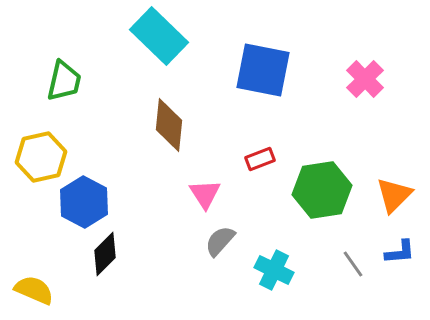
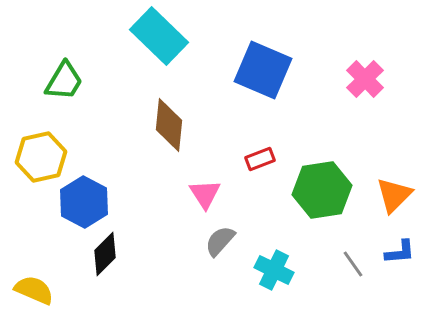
blue square: rotated 12 degrees clockwise
green trapezoid: rotated 18 degrees clockwise
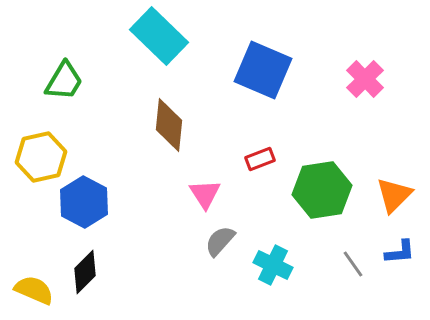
black diamond: moved 20 px left, 18 px down
cyan cross: moved 1 px left, 5 px up
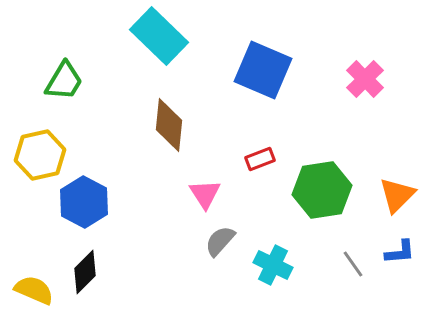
yellow hexagon: moved 1 px left, 2 px up
orange triangle: moved 3 px right
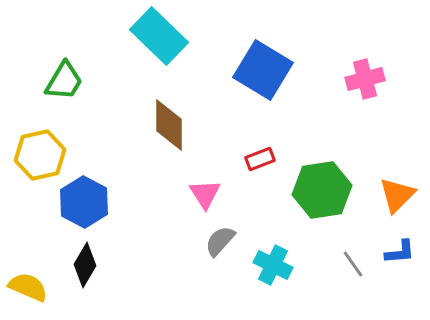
blue square: rotated 8 degrees clockwise
pink cross: rotated 30 degrees clockwise
brown diamond: rotated 6 degrees counterclockwise
black diamond: moved 7 px up; rotated 15 degrees counterclockwise
yellow semicircle: moved 6 px left, 3 px up
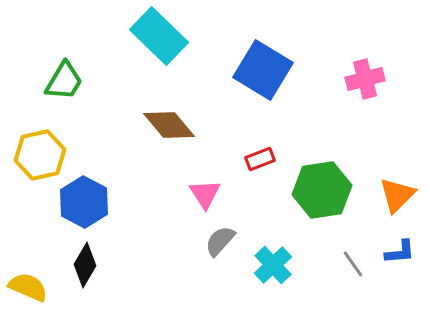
brown diamond: rotated 40 degrees counterclockwise
cyan cross: rotated 21 degrees clockwise
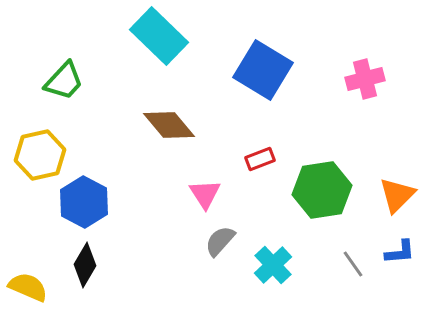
green trapezoid: rotated 12 degrees clockwise
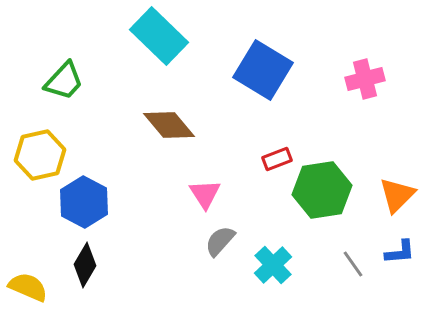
red rectangle: moved 17 px right
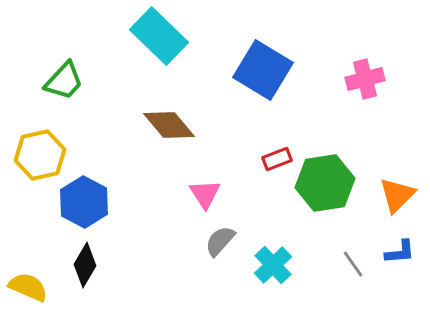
green hexagon: moved 3 px right, 7 px up
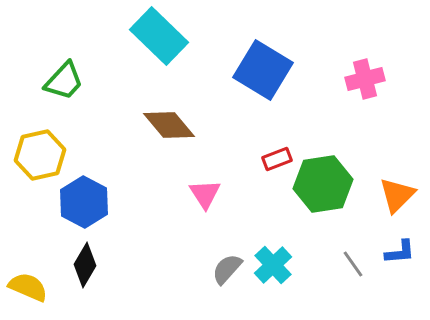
green hexagon: moved 2 px left, 1 px down
gray semicircle: moved 7 px right, 28 px down
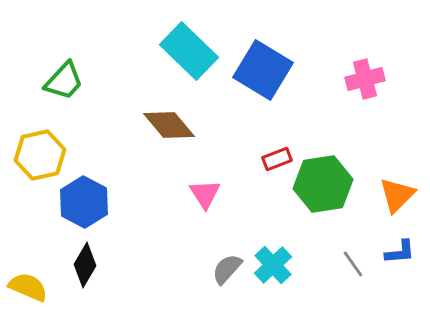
cyan rectangle: moved 30 px right, 15 px down
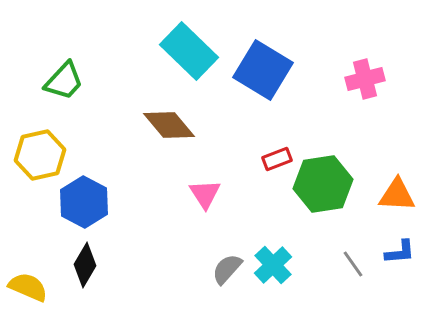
orange triangle: rotated 48 degrees clockwise
